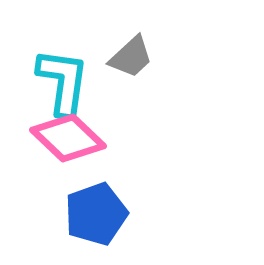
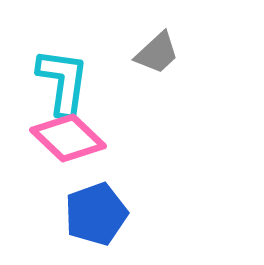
gray trapezoid: moved 26 px right, 4 px up
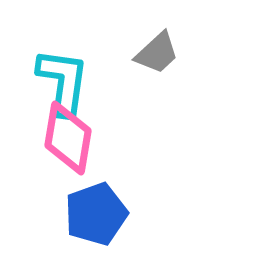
pink diamond: rotated 56 degrees clockwise
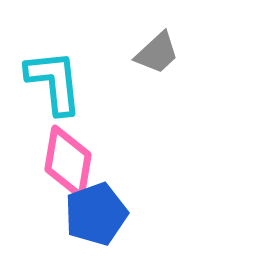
cyan L-shape: moved 9 px left; rotated 14 degrees counterclockwise
pink diamond: moved 24 px down
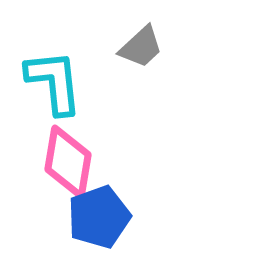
gray trapezoid: moved 16 px left, 6 px up
blue pentagon: moved 3 px right, 3 px down
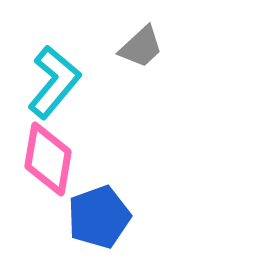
cyan L-shape: rotated 46 degrees clockwise
pink diamond: moved 20 px left, 3 px up
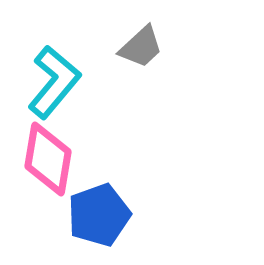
blue pentagon: moved 2 px up
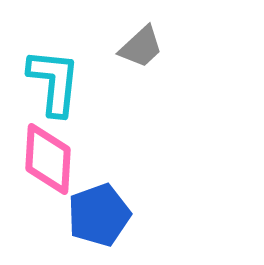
cyan L-shape: rotated 34 degrees counterclockwise
pink diamond: rotated 6 degrees counterclockwise
